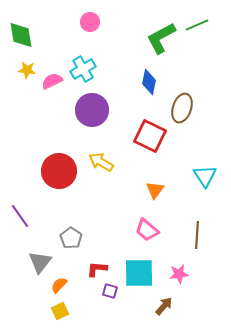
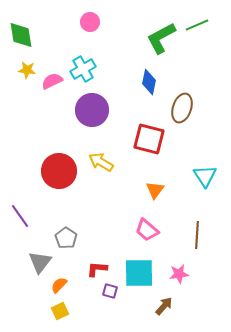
red square: moved 1 px left, 3 px down; rotated 12 degrees counterclockwise
gray pentagon: moved 5 px left
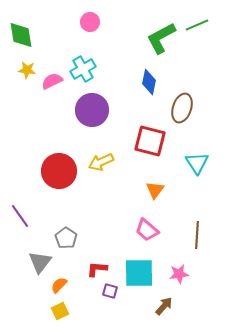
red square: moved 1 px right, 2 px down
yellow arrow: rotated 55 degrees counterclockwise
cyan triangle: moved 8 px left, 13 px up
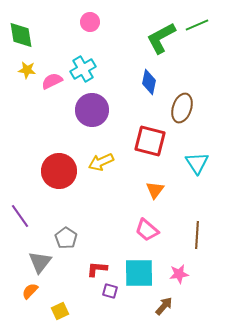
orange semicircle: moved 29 px left, 6 px down
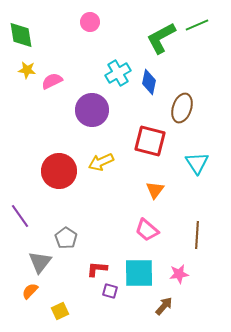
cyan cross: moved 35 px right, 4 px down
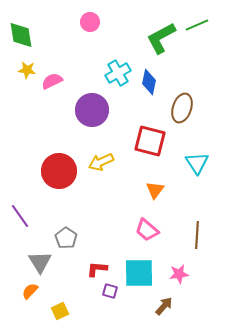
gray triangle: rotated 10 degrees counterclockwise
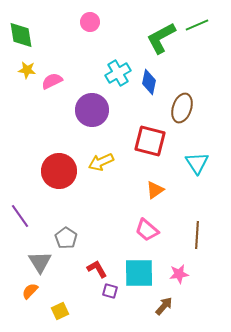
orange triangle: rotated 18 degrees clockwise
red L-shape: rotated 55 degrees clockwise
